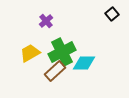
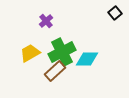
black square: moved 3 px right, 1 px up
cyan diamond: moved 3 px right, 4 px up
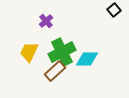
black square: moved 1 px left, 3 px up
yellow trapezoid: moved 1 px left, 1 px up; rotated 35 degrees counterclockwise
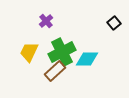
black square: moved 13 px down
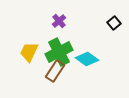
purple cross: moved 13 px right
green cross: moved 3 px left
cyan diamond: rotated 35 degrees clockwise
brown rectangle: rotated 15 degrees counterclockwise
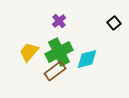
yellow trapezoid: rotated 15 degrees clockwise
cyan diamond: rotated 50 degrees counterclockwise
brown rectangle: rotated 20 degrees clockwise
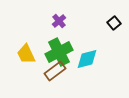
yellow trapezoid: moved 3 px left, 2 px down; rotated 65 degrees counterclockwise
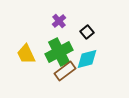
black square: moved 27 px left, 9 px down
brown rectangle: moved 10 px right
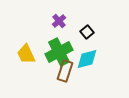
brown rectangle: rotated 35 degrees counterclockwise
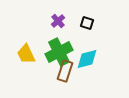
purple cross: moved 1 px left
black square: moved 9 px up; rotated 32 degrees counterclockwise
